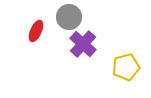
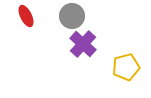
gray circle: moved 3 px right, 1 px up
red ellipse: moved 10 px left, 15 px up; rotated 50 degrees counterclockwise
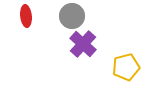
red ellipse: rotated 20 degrees clockwise
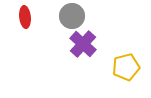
red ellipse: moved 1 px left, 1 px down
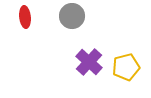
purple cross: moved 6 px right, 18 px down
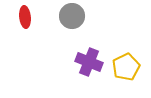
purple cross: rotated 20 degrees counterclockwise
yellow pentagon: rotated 12 degrees counterclockwise
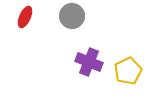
red ellipse: rotated 30 degrees clockwise
yellow pentagon: moved 2 px right, 4 px down
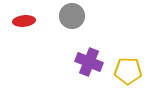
red ellipse: moved 1 px left, 4 px down; rotated 60 degrees clockwise
yellow pentagon: rotated 28 degrees clockwise
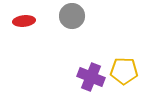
purple cross: moved 2 px right, 15 px down
yellow pentagon: moved 4 px left
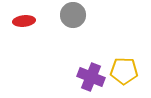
gray circle: moved 1 px right, 1 px up
